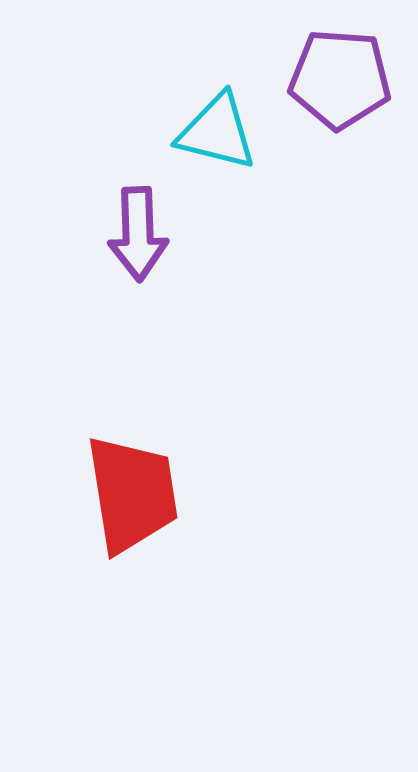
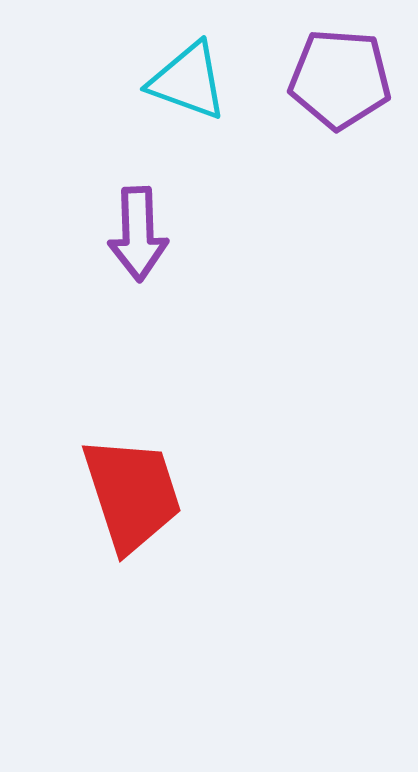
cyan triangle: moved 29 px left, 51 px up; rotated 6 degrees clockwise
red trapezoid: rotated 9 degrees counterclockwise
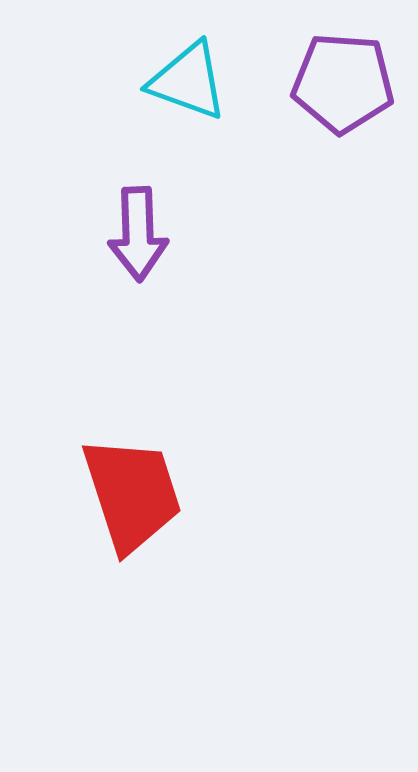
purple pentagon: moved 3 px right, 4 px down
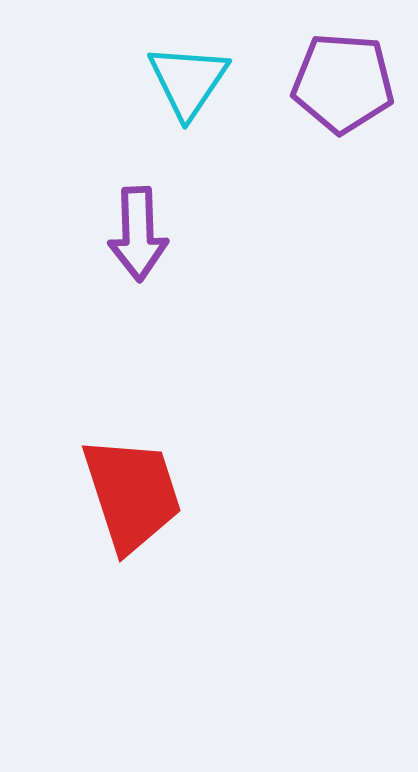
cyan triangle: rotated 44 degrees clockwise
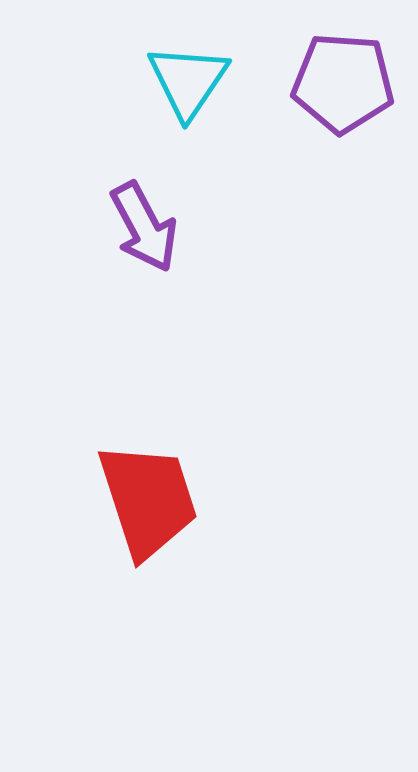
purple arrow: moved 6 px right, 7 px up; rotated 26 degrees counterclockwise
red trapezoid: moved 16 px right, 6 px down
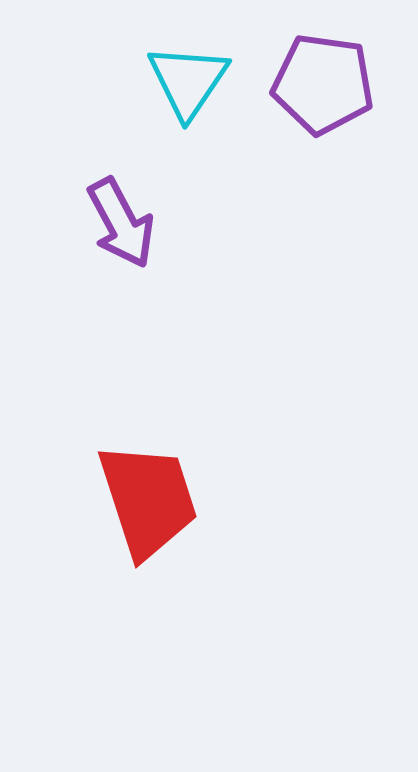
purple pentagon: moved 20 px left, 1 px down; rotated 4 degrees clockwise
purple arrow: moved 23 px left, 4 px up
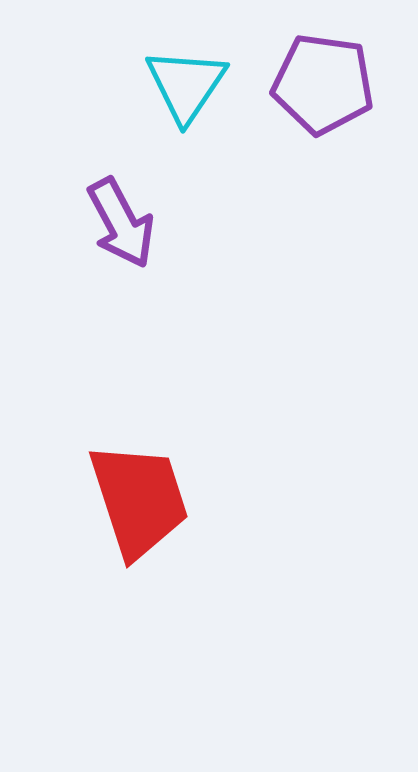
cyan triangle: moved 2 px left, 4 px down
red trapezoid: moved 9 px left
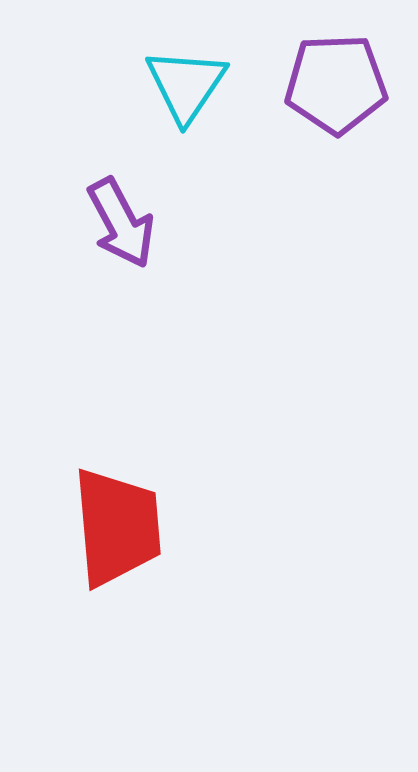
purple pentagon: moved 13 px right; rotated 10 degrees counterclockwise
red trapezoid: moved 22 px left, 27 px down; rotated 13 degrees clockwise
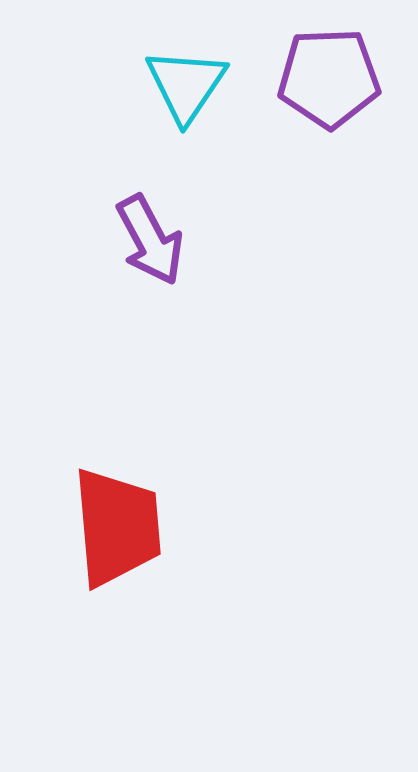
purple pentagon: moved 7 px left, 6 px up
purple arrow: moved 29 px right, 17 px down
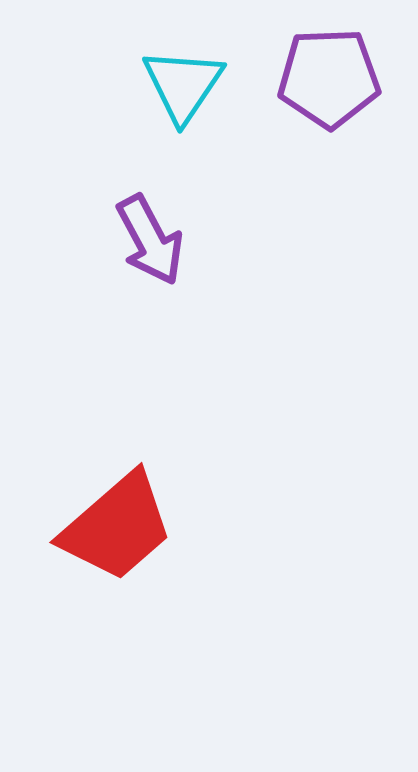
cyan triangle: moved 3 px left
red trapezoid: rotated 54 degrees clockwise
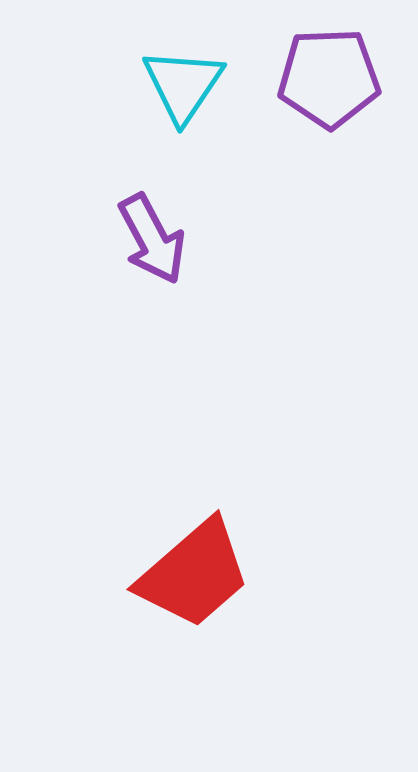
purple arrow: moved 2 px right, 1 px up
red trapezoid: moved 77 px right, 47 px down
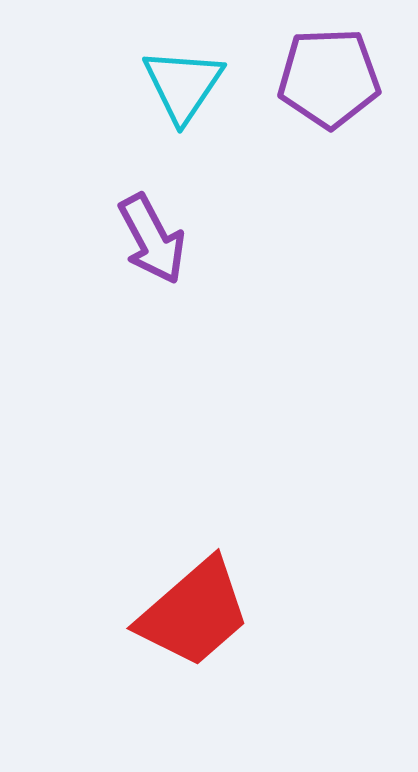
red trapezoid: moved 39 px down
